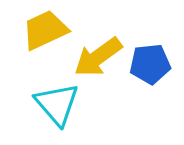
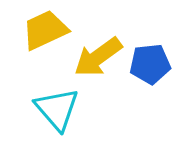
cyan triangle: moved 5 px down
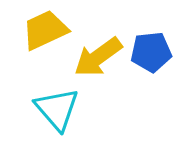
blue pentagon: moved 1 px right, 12 px up
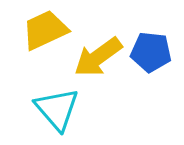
blue pentagon: rotated 12 degrees clockwise
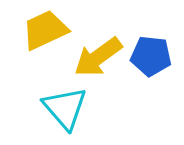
blue pentagon: moved 4 px down
cyan triangle: moved 8 px right, 1 px up
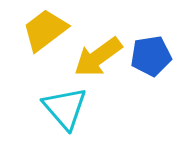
yellow trapezoid: rotated 12 degrees counterclockwise
blue pentagon: rotated 15 degrees counterclockwise
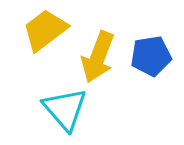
yellow arrow: rotated 33 degrees counterclockwise
cyan triangle: moved 1 px down
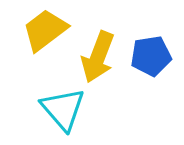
cyan triangle: moved 2 px left
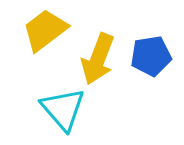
yellow arrow: moved 2 px down
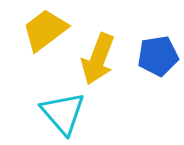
blue pentagon: moved 7 px right
cyan triangle: moved 4 px down
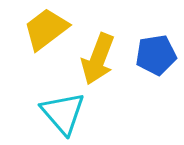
yellow trapezoid: moved 1 px right, 1 px up
blue pentagon: moved 2 px left, 1 px up
